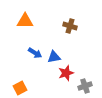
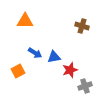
brown cross: moved 12 px right
red star: moved 4 px right, 3 px up
orange square: moved 2 px left, 17 px up
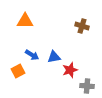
blue arrow: moved 3 px left, 2 px down
gray cross: moved 2 px right; rotated 24 degrees clockwise
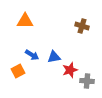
gray cross: moved 5 px up
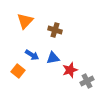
orange triangle: rotated 48 degrees counterclockwise
brown cross: moved 27 px left, 4 px down
blue triangle: moved 1 px left, 1 px down
orange square: rotated 24 degrees counterclockwise
gray cross: rotated 32 degrees counterclockwise
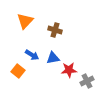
red star: moved 1 px left; rotated 14 degrees clockwise
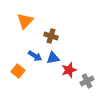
brown cross: moved 4 px left, 6 px down
blue arrow: moved 3 px right, 1 px down
red star: rotated 14 degrees counterclockwise
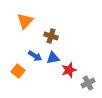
gray cross: moved 1 px right, 2 px down
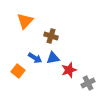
blue arrow: moved 2 px down
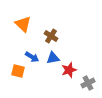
orange triangle: moved 2 px left, 3 px down; rotated 30 degrees counterclockwise
brown cross: rotated 16 degrees clockwise
blue arrow: moved 3 px left, 1 px up
orange square: rotated 24 degrees counterclockwise
